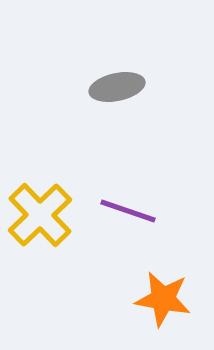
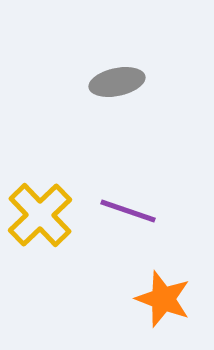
gray ellipse: moved 5 px up
orange star: rotated 10 degrees clockwise
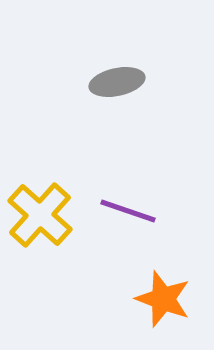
yellow cross: rotated 4 degrees counterclockwise
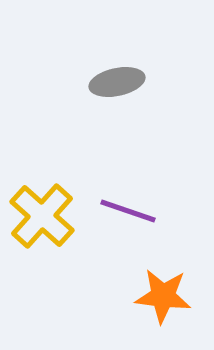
yellow cross: moved 2 px right, 1 px down
orange star: moved 3 px up; rotated 14 degrees counterclockwise
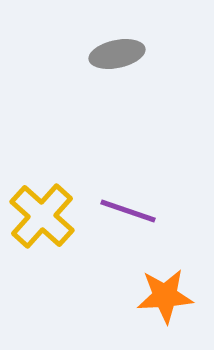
gray ellipse: moved 28 px up
orange star: moved 2 px right; rotated 10 degrees counterclockwise
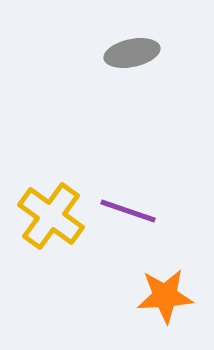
gray ellipse: moved 15 px right, 1 px up
yellow cross: moved 9 px right; rotated 6 degrees counterclockwise
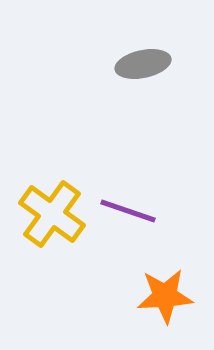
gray ellipse: moved 11 px right, 11 px down
yellow cross: moved 1 px right, 2 px up
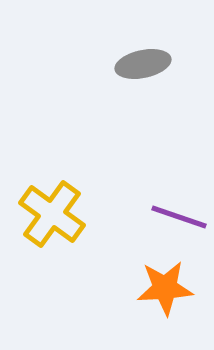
purple line: moved 51 px right, 6 px down
orange star: moved 8 px up
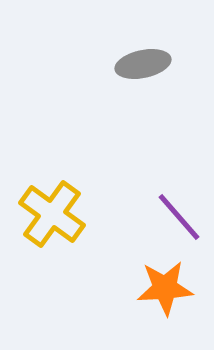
purple line: rotated 30 degrees clockwise
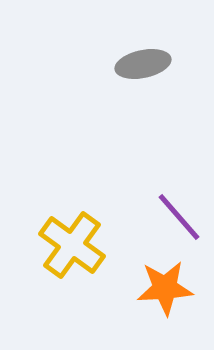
yellow cross: moved 20 px right, 31 px down
